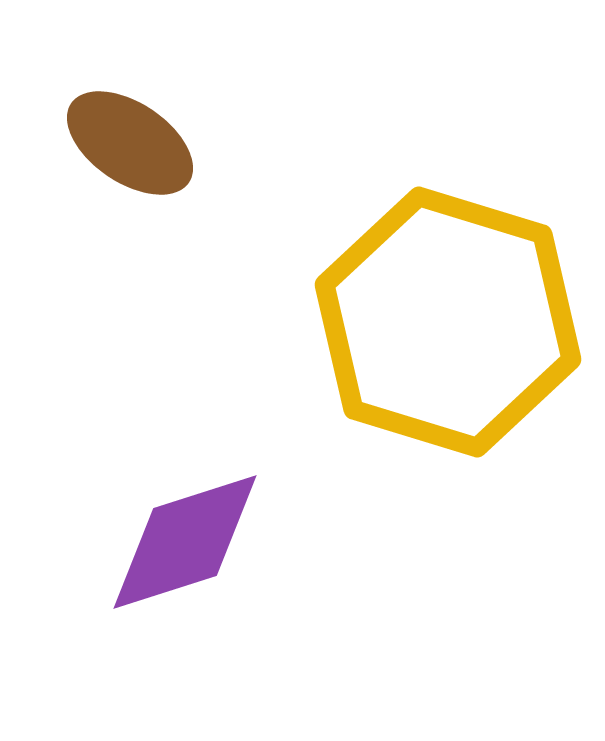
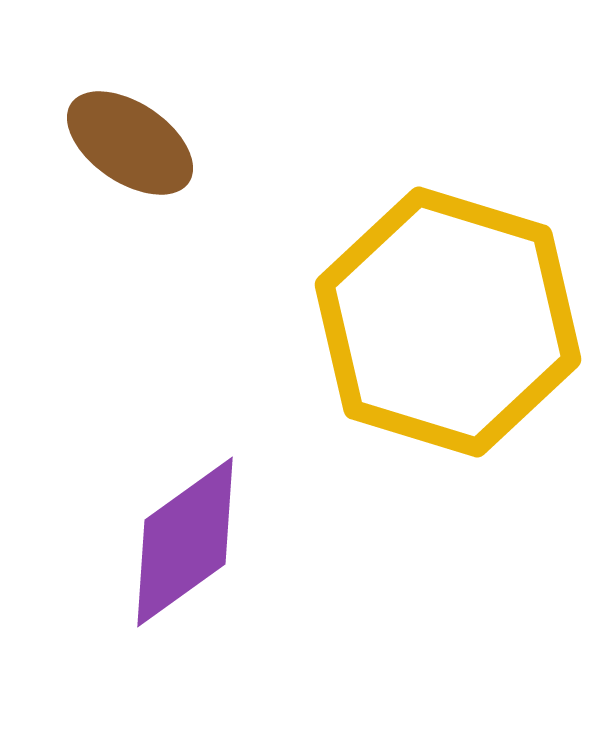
purple diamond: rotated 18 degrees counterclockwise
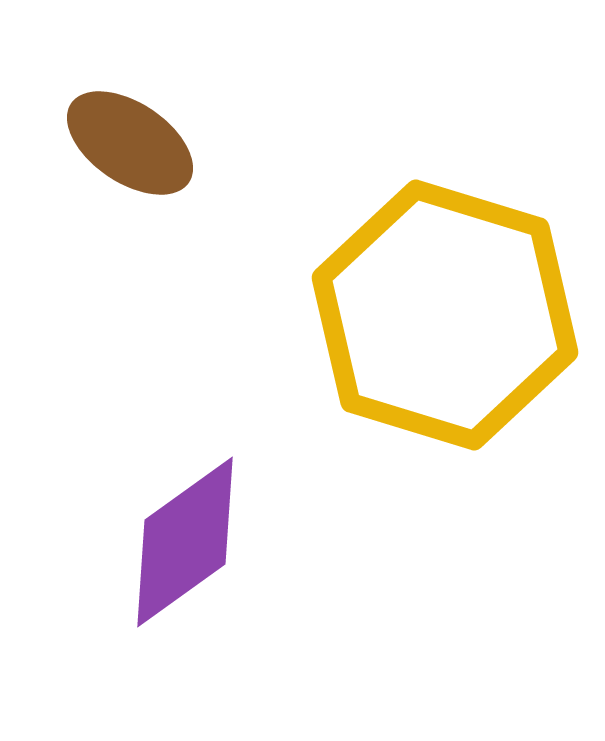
yellow hexagon: moved 3 px left, 7 px up
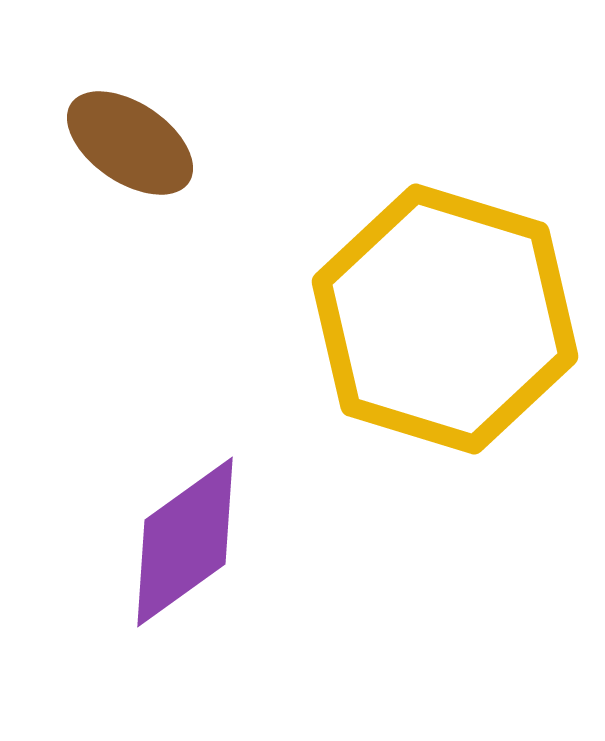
yellow hexagon: moved 4 px down
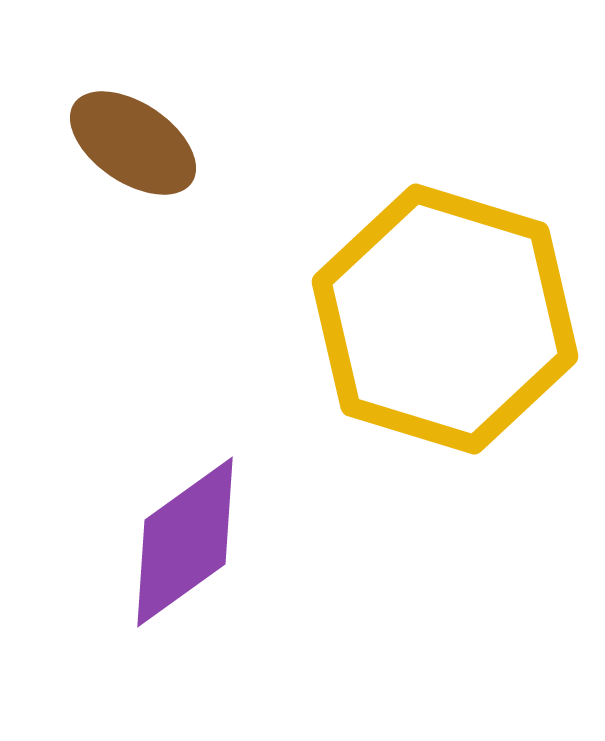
brown ellipse: moved 3 px right
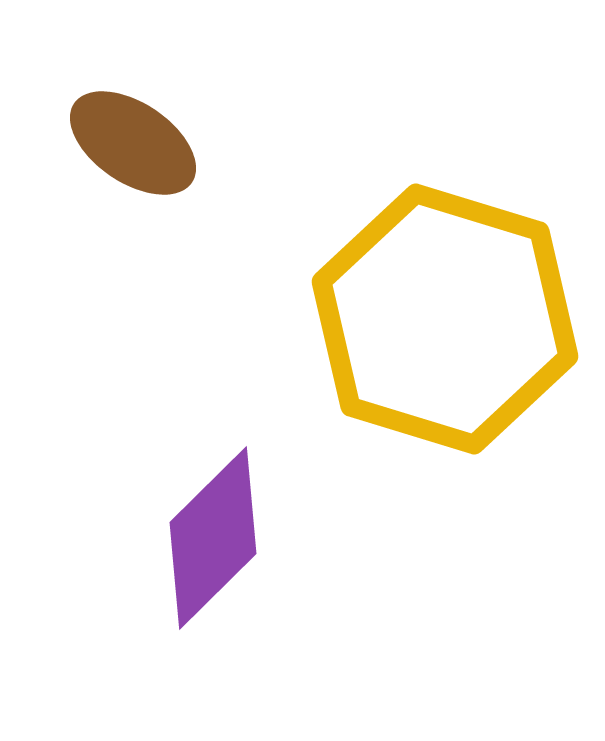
purple diamond: moved 28 px right, 4 px up; rotated 9 degrees counterclockwise
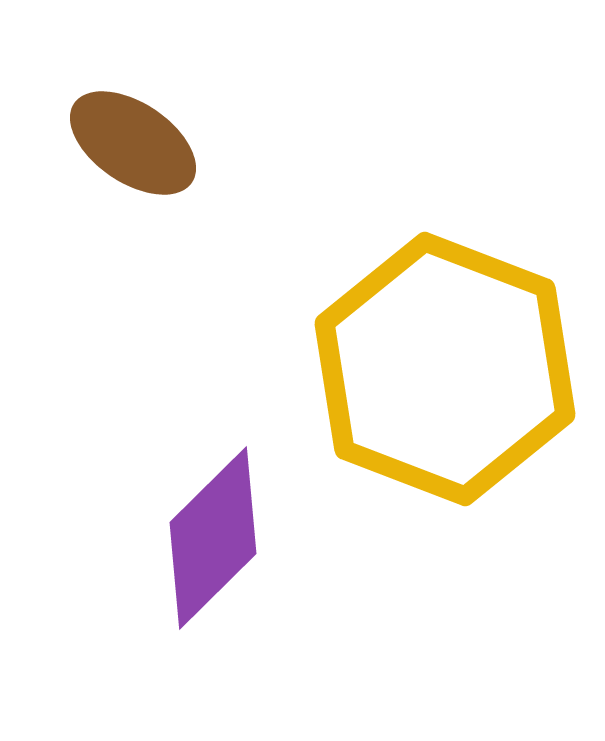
yellow hexagon: moved 50 px down; rotated 4 degrees clockwise
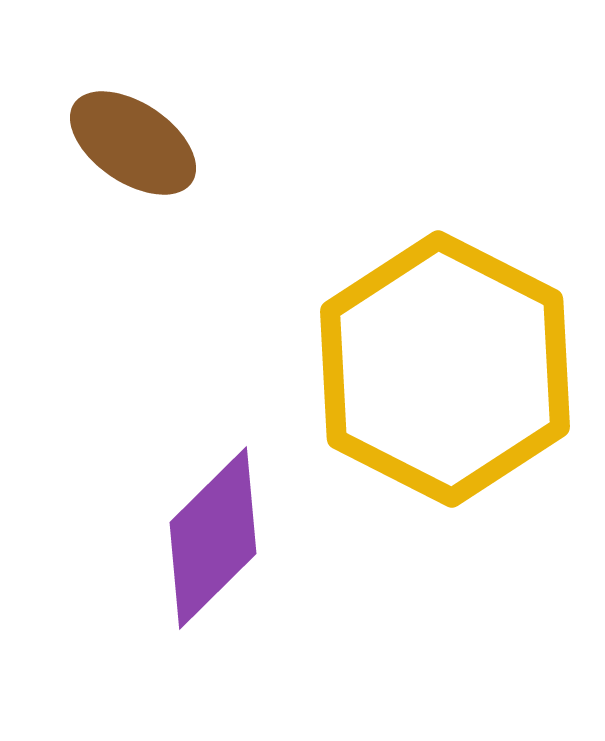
yellow hexagon: rotated 6 degrees clockwise
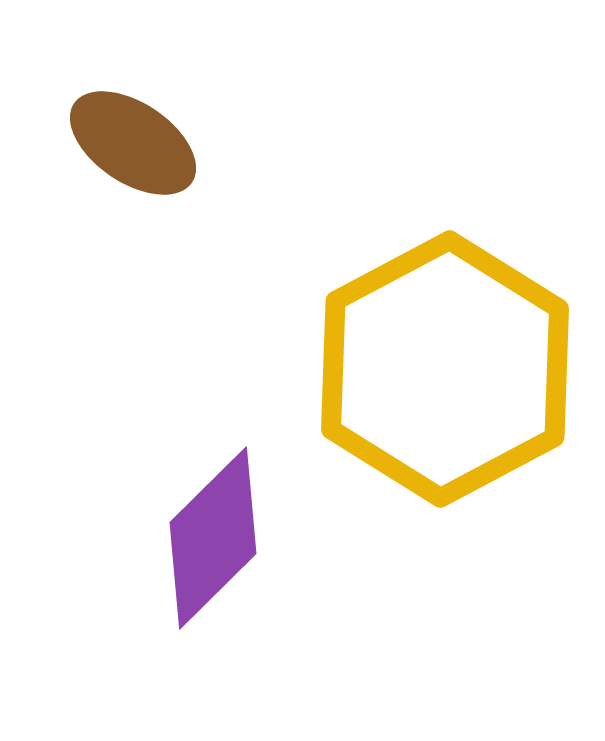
yellow hexagon: rotated 5 degrees clockwise
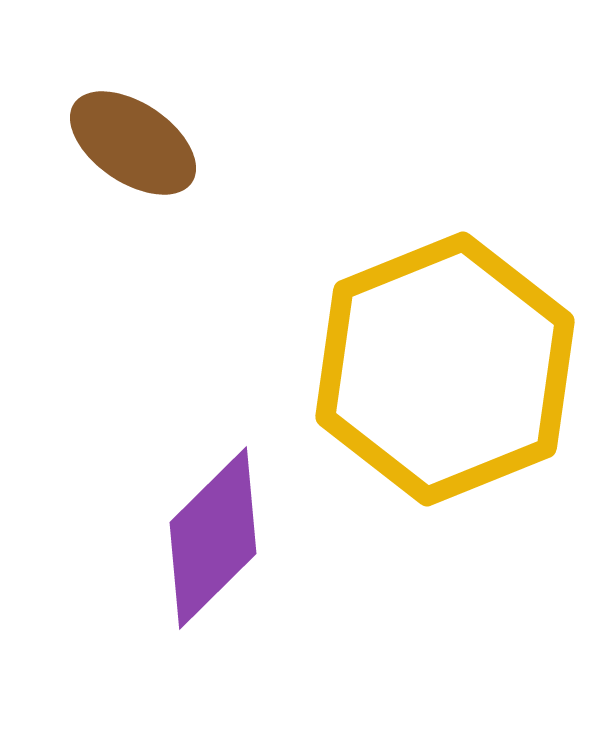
yellow hexagon: rotated 6 degrees clockwise
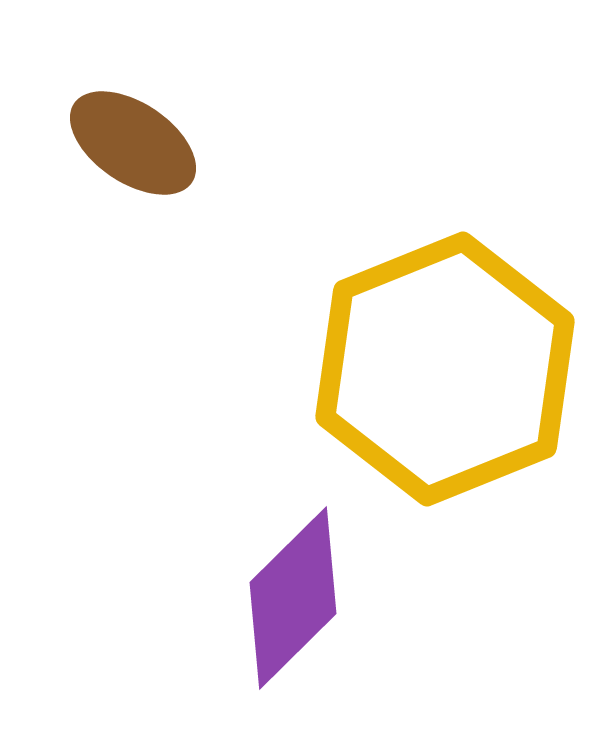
purple diamond: moved 80 px right, 60 px down
